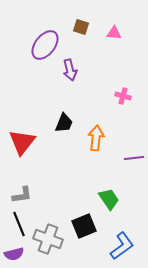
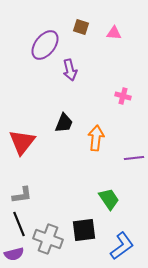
black square: moved 4 px down; rotated 15 degrees clockwise
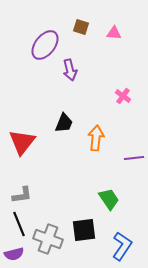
pink cross: rotated 21 degrees clockwise
blue L-shape: rotated 20 degrees counterclockwise
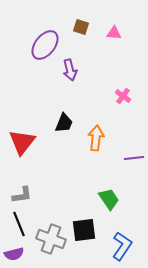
gray cross: moved 3 px right
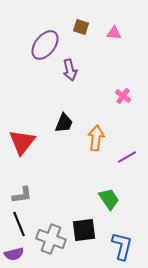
purple line: moved 7 px left, 1 px up; rotated 24 degrees counterclockwise
blue L-shape: rotated 20 degrees counterclockwise
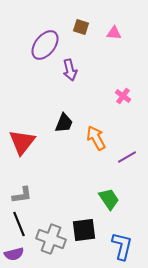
orange arrow: rotated 35 degrees counterclockwise
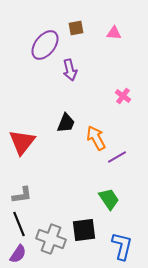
brown square: moved 5 px left, 1 px down; rotated 28 degrees counterclockwise
black trapezoid: moved 2 px right
purple line: moved 10 px left
purple semicircle: moved 4 px right; rotated 42 degrees counterclockwise
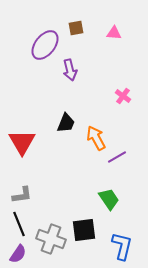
red triangle: rotated 8 degrees counterclockwise
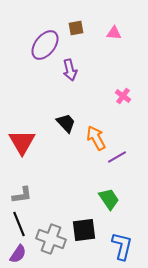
black trapezoid: rotated 65 degrees counterclockwise
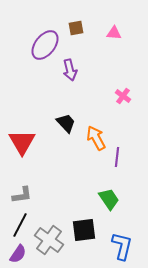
purple line: rotated 54 degrees counterclockwise
black line: moved 1 px right, 1 px down; rotated 50 degrees clockwise
gray cross: moved 2 px left, 1 px down; rotated 16 degrees clockwise
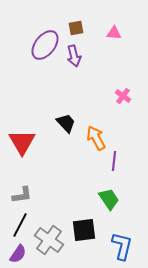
purple arrow: moved 4 px right, 14 px up
purple line: moved 3 px left, 4 px down
